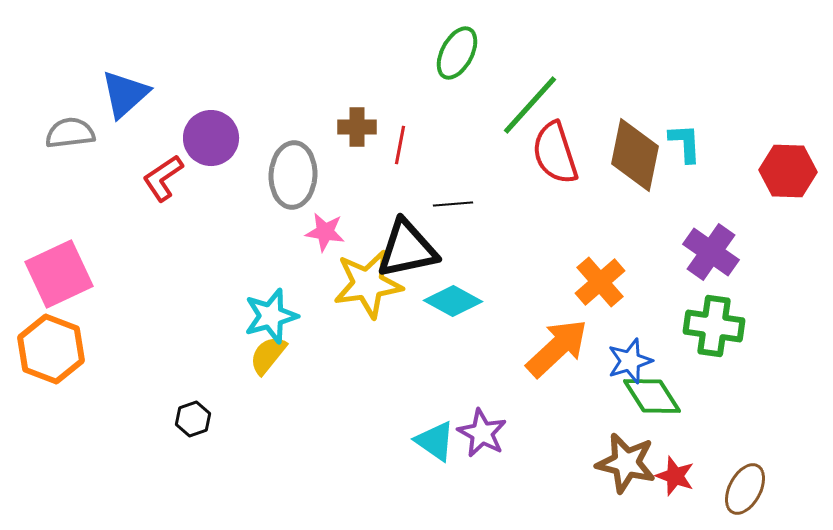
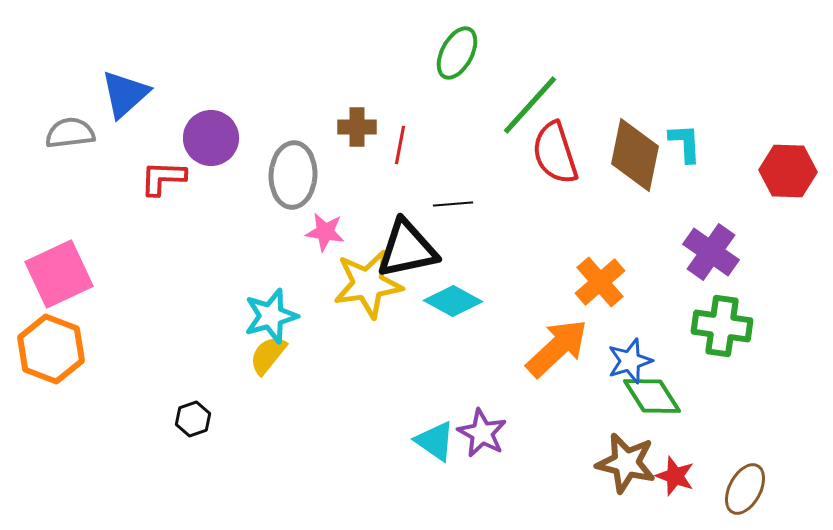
red L-shape: rotated 36 degrees clockwise
green cross: moved 8 px right
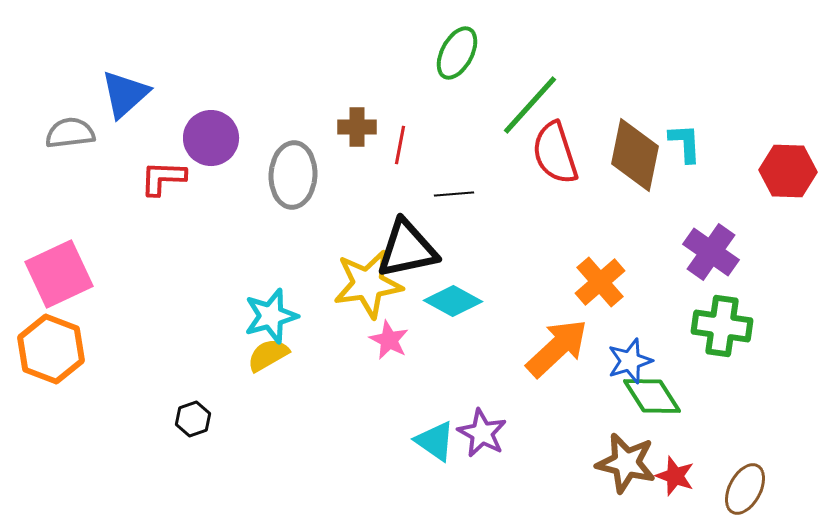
black line: moved 1 px right, 10 px up
pink star: moved 64 px right, 108 px down; rotated 18 degrees clockwise
yellow semicircle: rotated 21 degrees clockwise
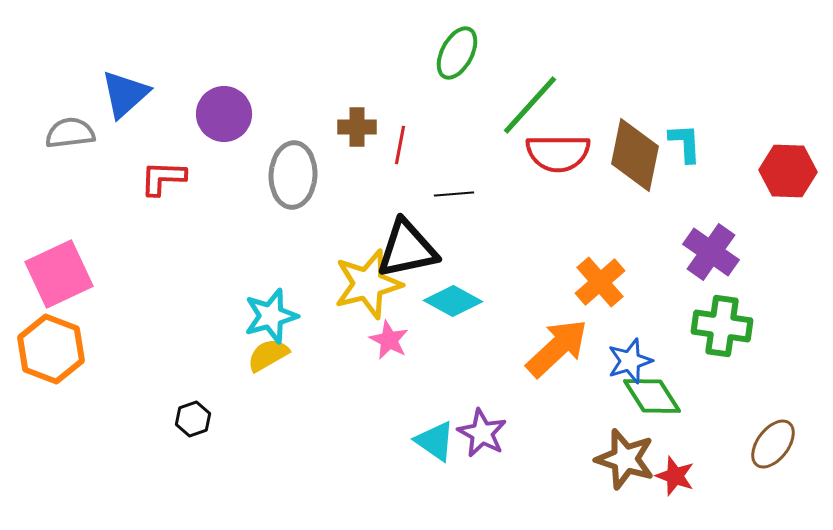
purple circle: moved 13 px right, 24 px up
red semicircle: moved 3 px right; rotated 72 degrees counterclockwise
yellow star: rotated 6 degrees counterclockwise
brown star: moved 1 px left, 4 px up; rotated 4 degrees clockwise
brown ellipse: moved 28 px right, 45 px up; rotated 9 degrees clockwise
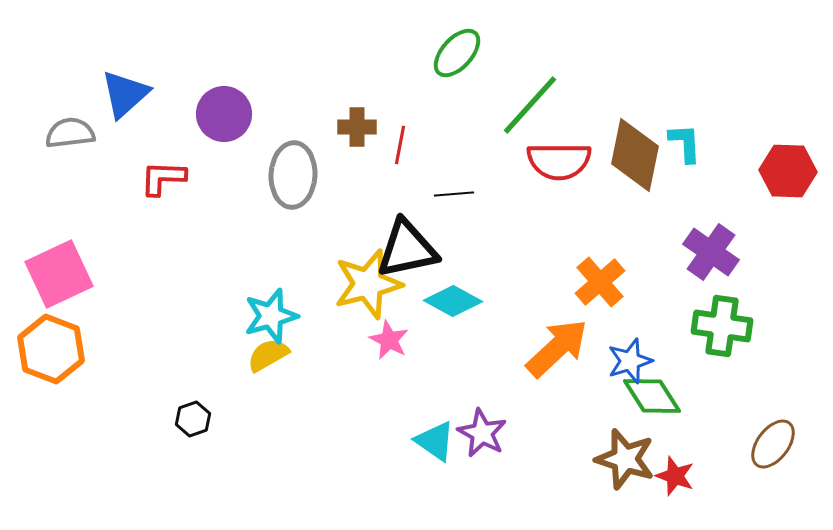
green ellipse: rotated 14 degrees clockwise
red semicircle: moved 1 px right, 8 px down
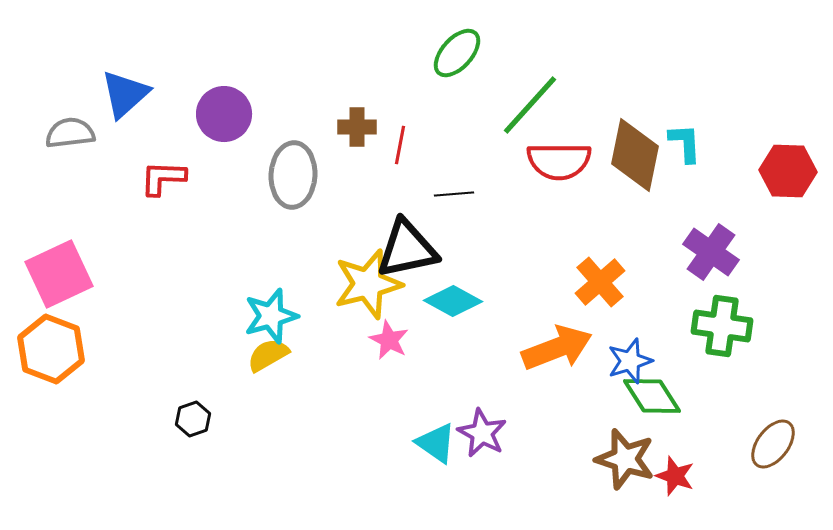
orange arrow: rotated 22 degrees clockwise
cyan triangle: moved 1 px right, 2 px down
